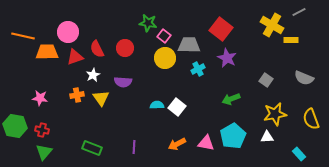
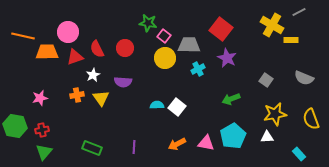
pink star: rotated 21 degrees counterclockwise
red cross: rotated 24 degrees counterclockwise
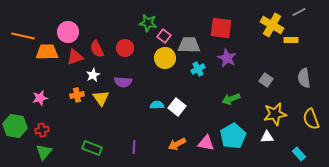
red square: moved 1 px up; rotated 30 degrees counterclockwise
gray semicircle: rotated 60 degrees clockwise
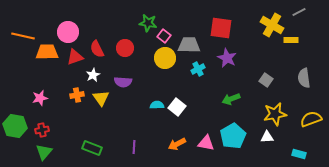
yellow semicircle: rotated 90 degrees clockwise
cyan rectangle: rotated 32 degrees counterclockwise
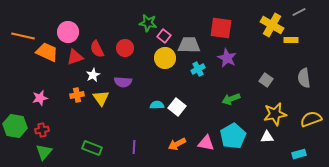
orange trapezoid: rotated 25 degrees clockwise
cyan rectangle: rotated 32 degrees counterclockwise
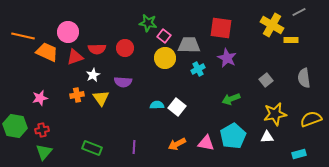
red semicircle: rotated 66 degrees counterclockwise
gray square: rotated 16 degrees clockwise
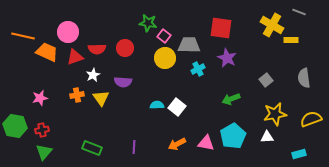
gray line: rotated 48 degrees clockwise
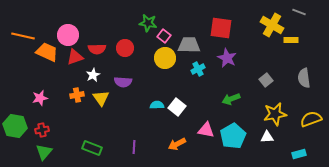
pink circle: moved 3 px down
pink triangle: moved 13 px up
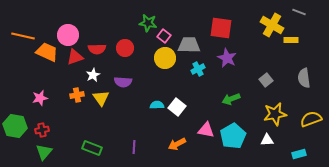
white triangle: moved 3 px down
